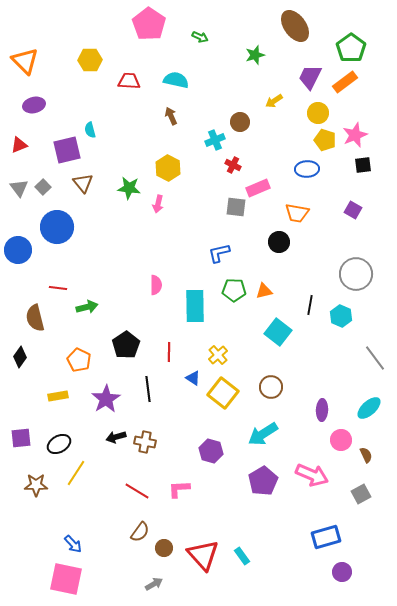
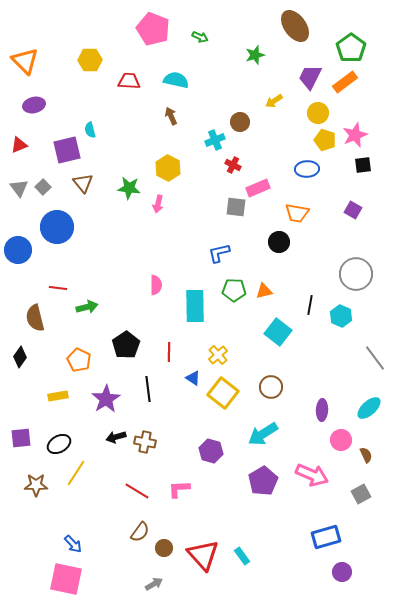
pink pentagon at (149, 24): moved 4 px right, 5 px down; rotated 12 degrees counterclockwise
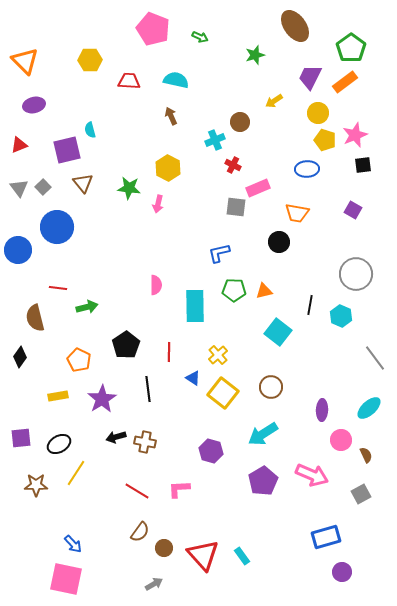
purple star at (106, 399): moved 4 px left
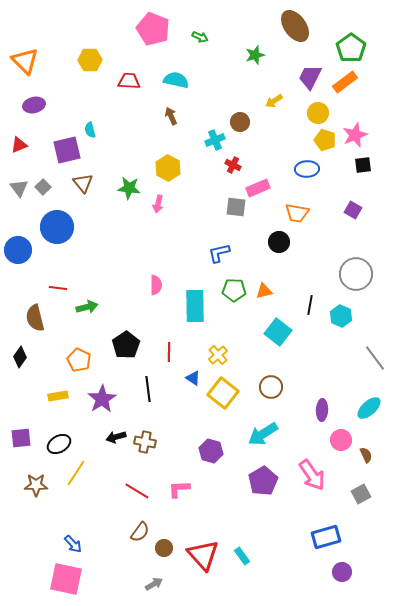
pink arrow at (312, 475): rotated 32 degrees clockwise
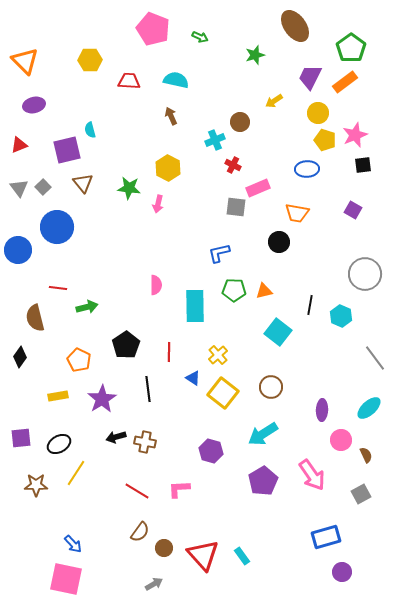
gray circle at (356, 274): moved 9 px right
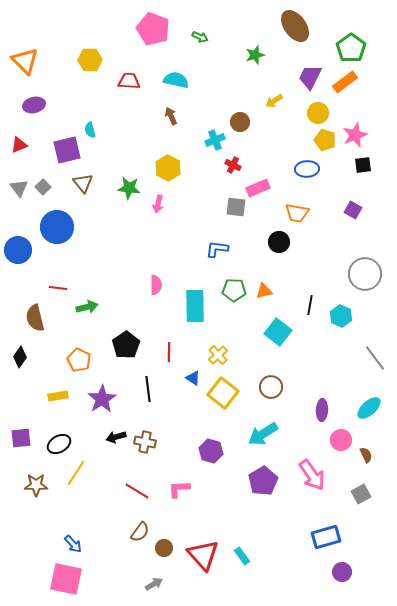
blue L-shape at (219, 253): moved 2 px left, 4 px up; rotated 20 degrees clockwise
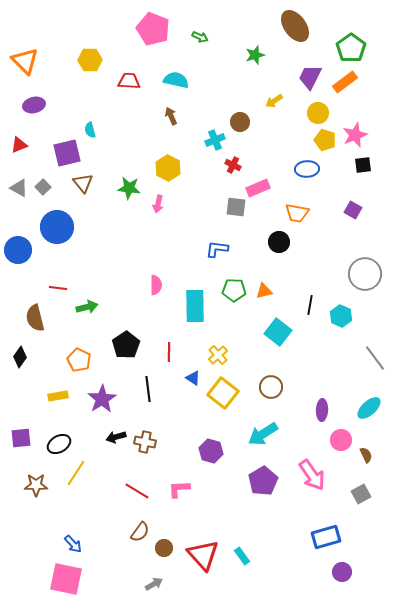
purple square at (67, 150): moved 3 px down
gray triangle at (19, 188): rotated 24 degrees counterclockwise
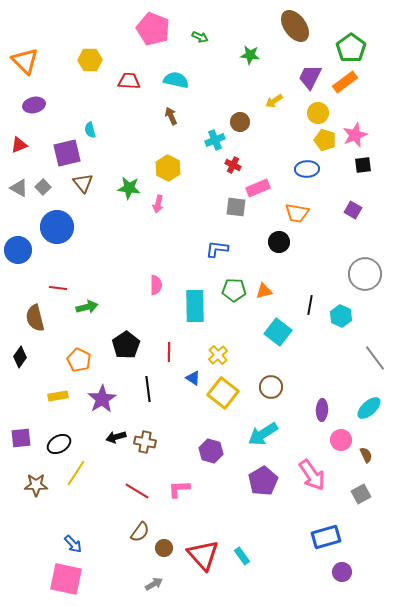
green star at (255, 55): moved 5 px left; rotated 24 degrees clockwise
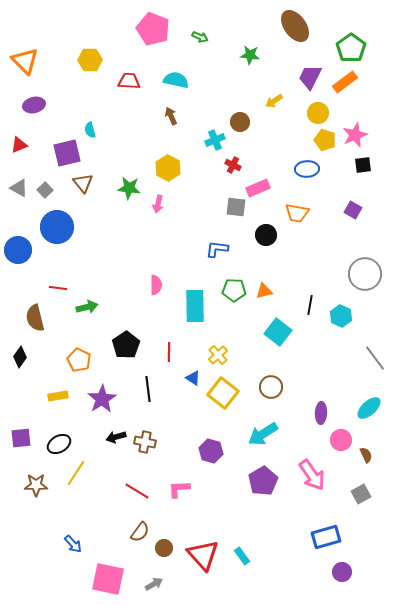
gray square at (43, 187): moved 2 px right, 3 px down
black circle at (279, 242): moved 13 px left, 7 px up
purple ellipse at (322, 410): moved 1 px left, 3 px down
pink square at (66, 579): moved 42 px right
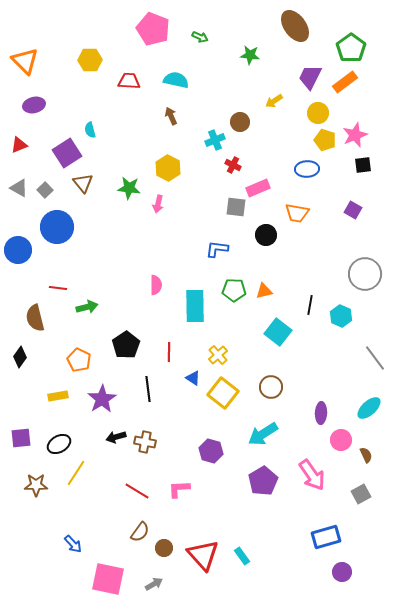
purple square at (67, 153): rotated 20 degrees counterclockwise
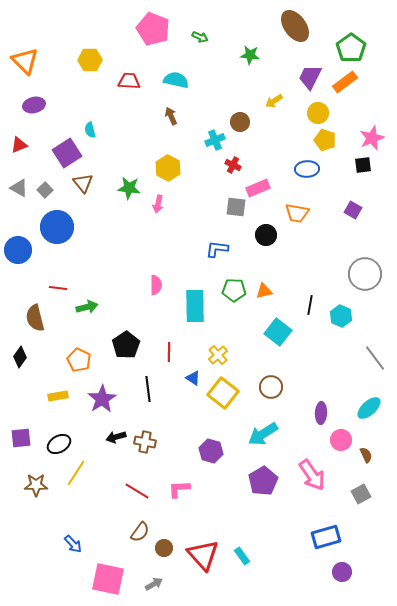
pink star at (355, 135): moved 17 px right, 3 px down
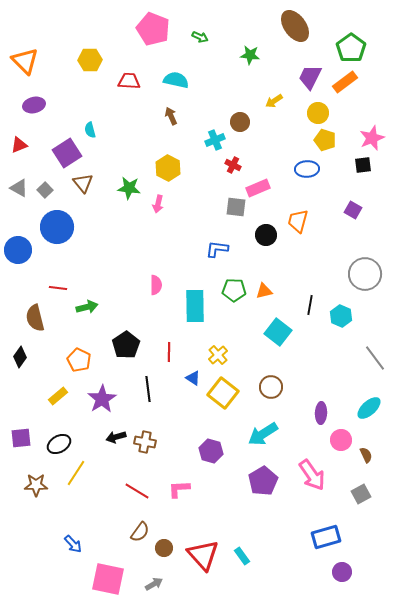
orange trapezoid at (297, 213): moved 1 px right, 8 px down; rotated 95 degrees clockwise
yellow rectangle at (58, 396): rotated 30 degrees counterclockwise
